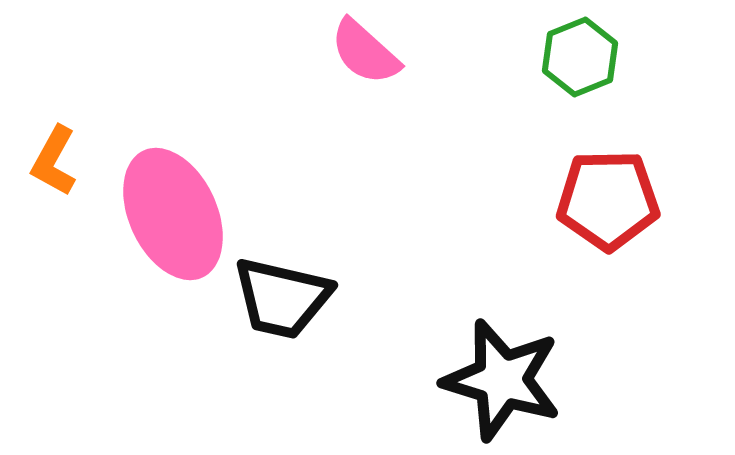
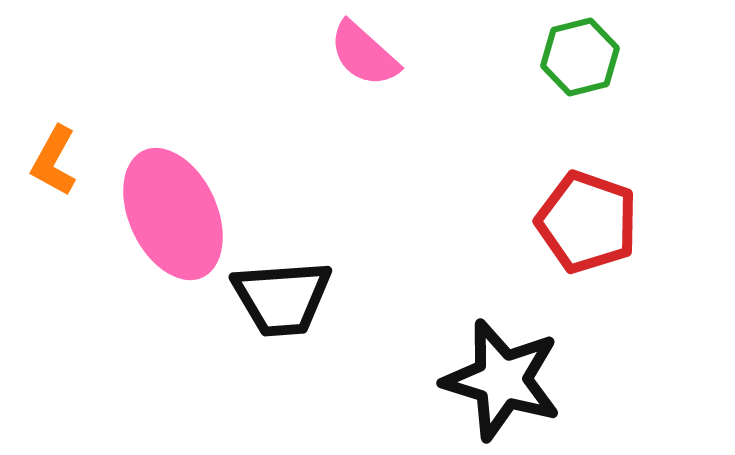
pink semicircle: moved 1 px left, 2 px down
green hexagon: rotated 8 degrees clockwise
red pentagon: moved 21 px left, 22 px down; rotated 20 degrees clockwise
black trapezoid: rotated 17 degrees counterclockwise
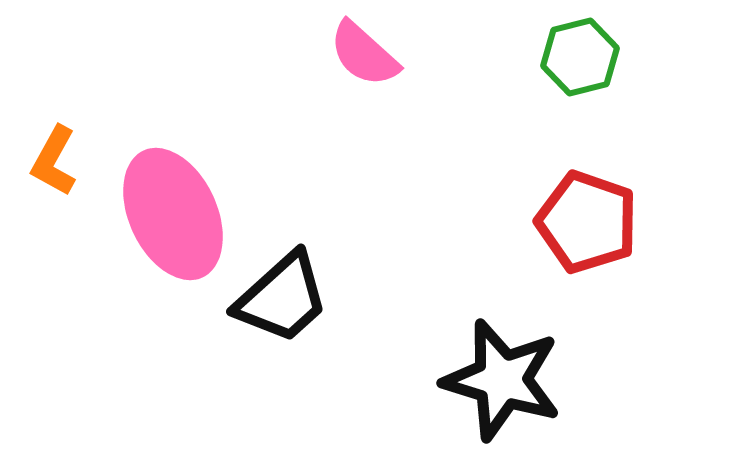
black trapezoid: rotated 38 degrees counterclockwise
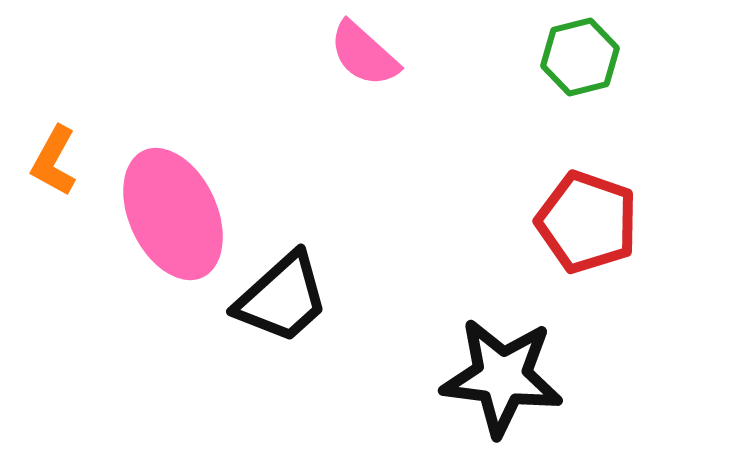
black star: moved 3 px up; rotated 10 degrees counterclockwise
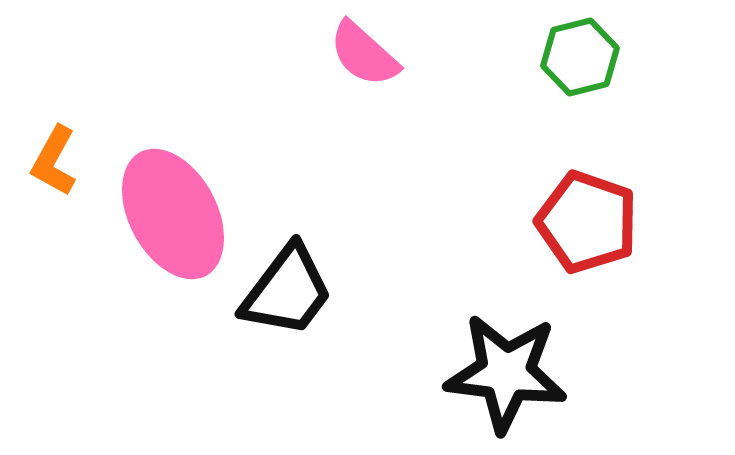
pink ellipse: rotated 3 degrees counterclockwise
black trapezoid: moved 5 px right, 7 px up; rotated 11 degrees counterclockwise
black star: moved 4 px right, 4 px up
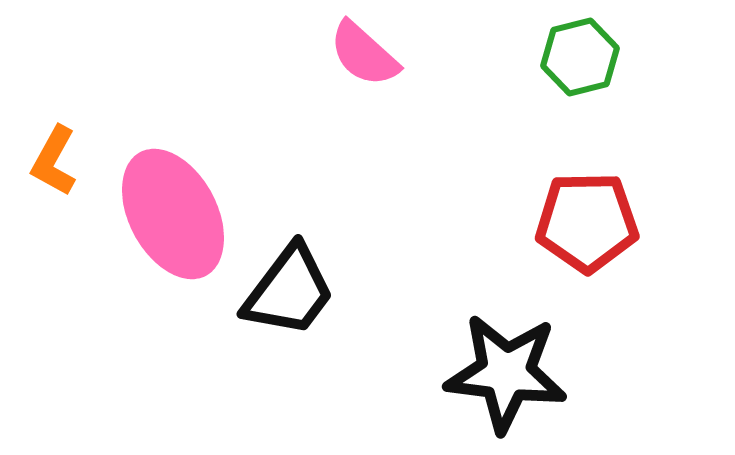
red pentagon: rotated 20 degrees counterclockwise
black trapezoid: moved 2 px right
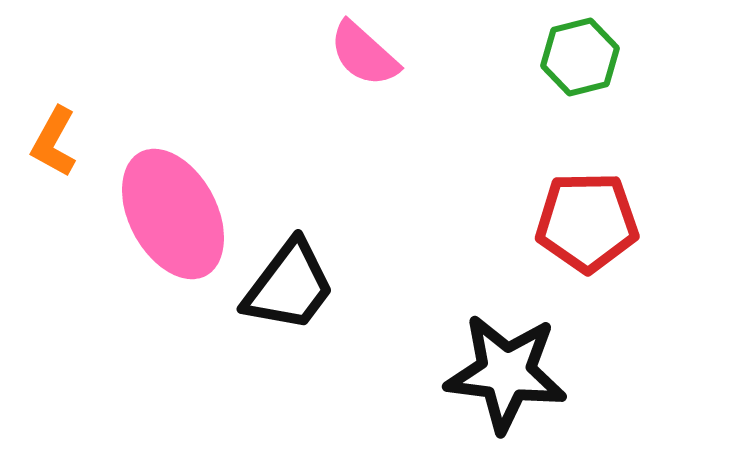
orange L-shape: moved 19 px up
black trapezoid: moved 5 px up
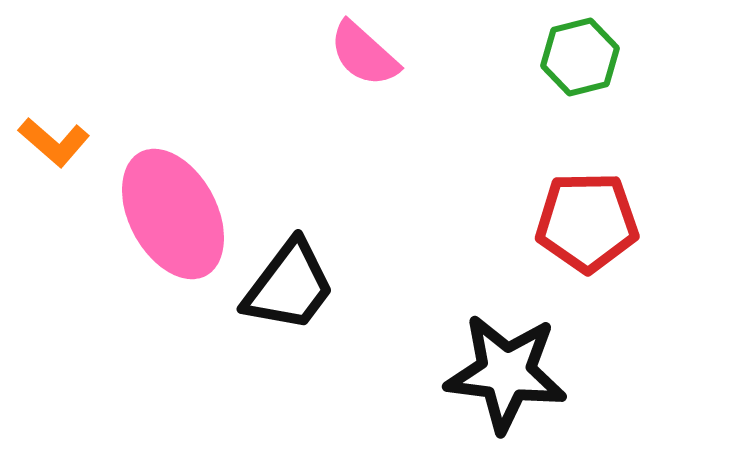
orange L-shape: rotated 78 degrees counterclockwise
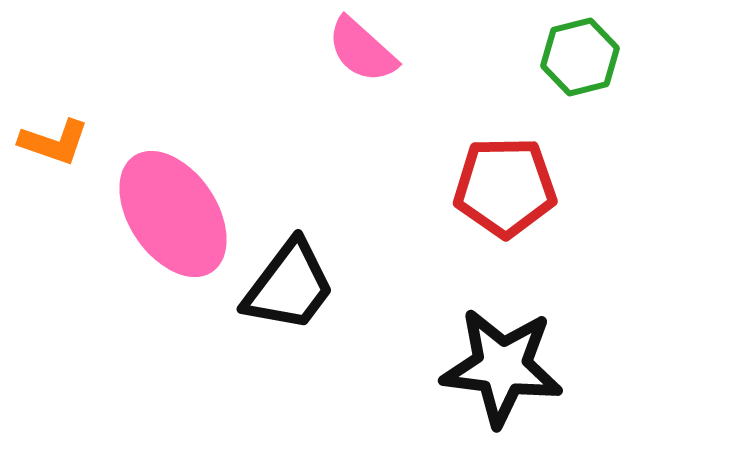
pink semicircle: moved 2 px left, 4 px up
orange L-shape: rotated 22 degrees counterclockwise
pink ellipse: rotated 6 degrees counterclockwise
red pentagon: moved 82 px left, 35 px up
black star: moved 4 px left, 6 px up
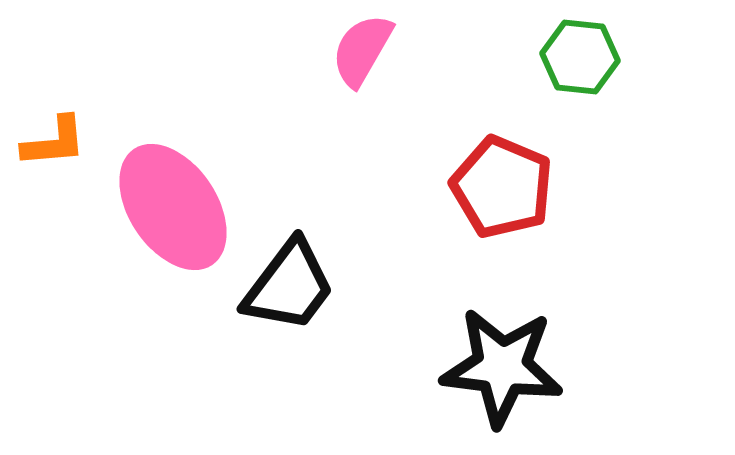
pink semicircle: rotated 78 degrees clockwise
green hexagon: rotated 20 degrees clockwise
orange L-shape: rotated 24 degrees counterclockwise
red pentagon: moved 3 px left; rotated 24 degrees clockwise
pink ellipse: moved 7 px up
